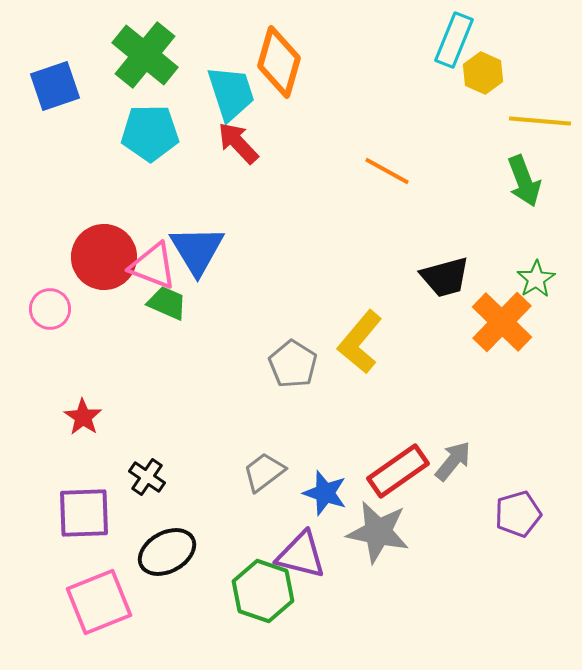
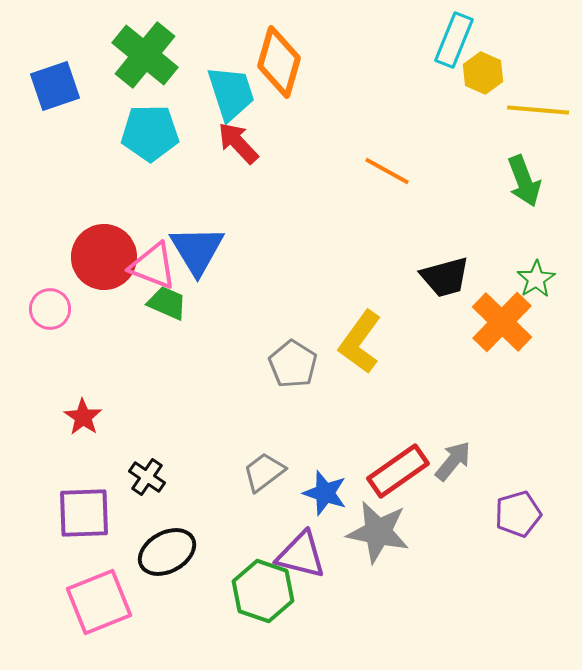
yellow line: moved 2 px left, 11 px up
yellow L-shape: rotated 4 degrees counterclockwise
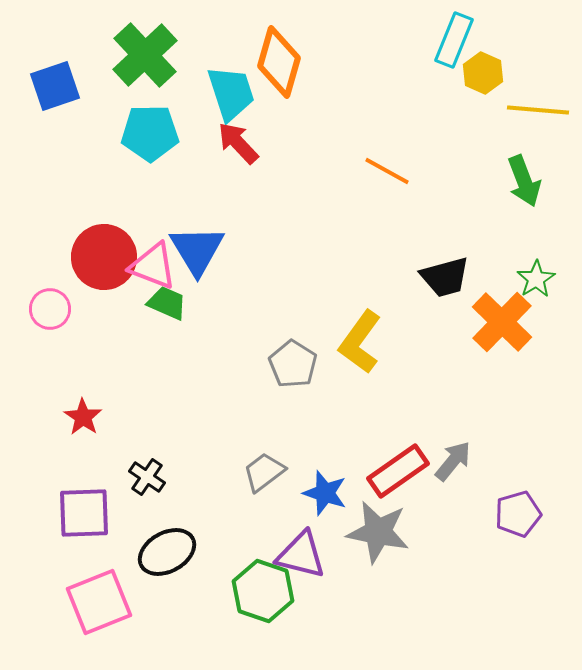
green cross: rotated 8 degrees clockwise
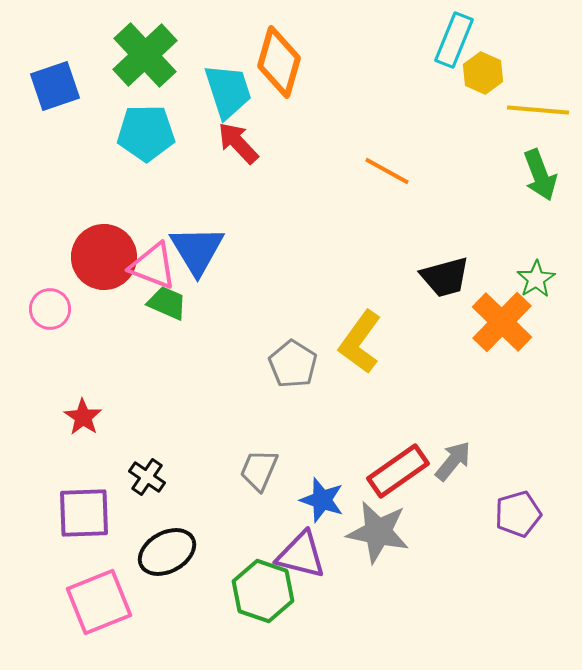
cyan trapezoid: moved 3 px left, 2 px up
cyan pentagon: moved 4 px left
green arrow: moved 16 px right, 6 px up
gray trapezoid: moved 5 px left, 2 px up; rotated 30 degrees counterclockwise
blue star: moved 3 px left, 7 px down
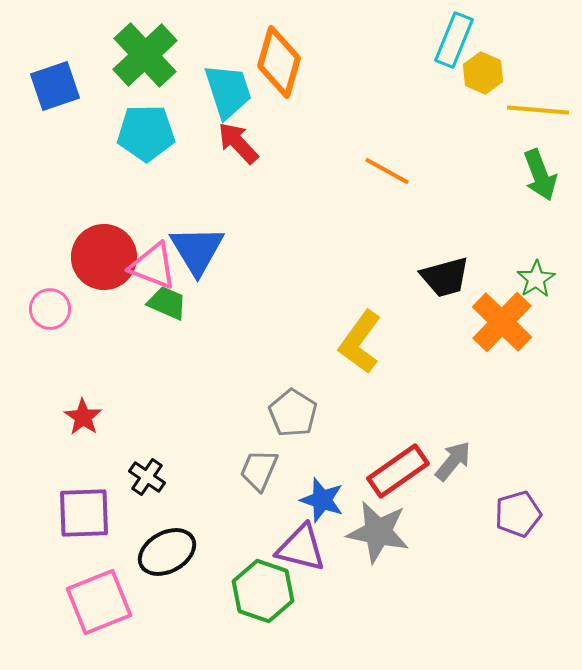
gray pentagon: moved 49 px down
purple triangle: moved 7 px up
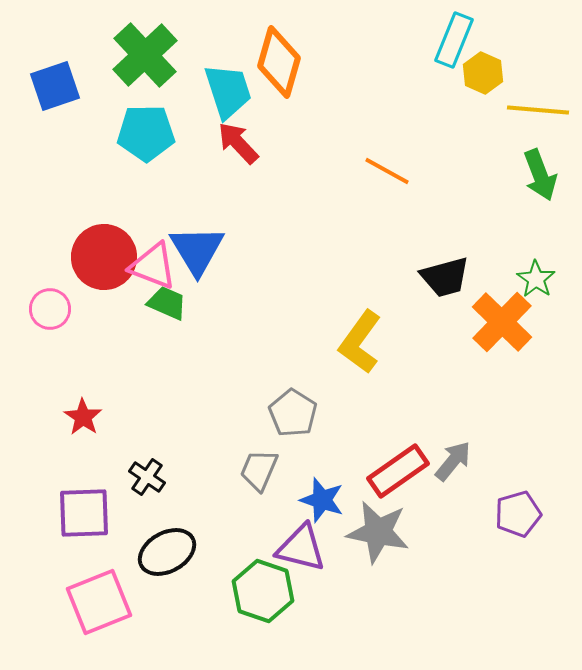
green star: rotated 6 degrees counterclockwise
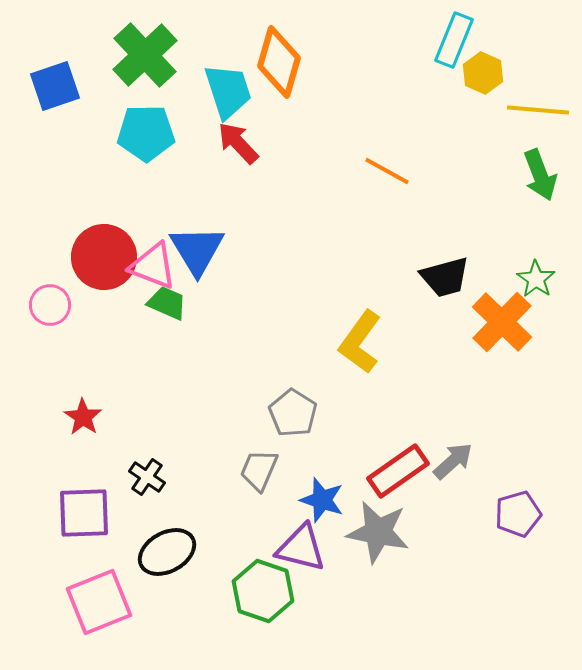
pink circle: moved 4 px up
gray arrow: rotated 9 degrees clockwise
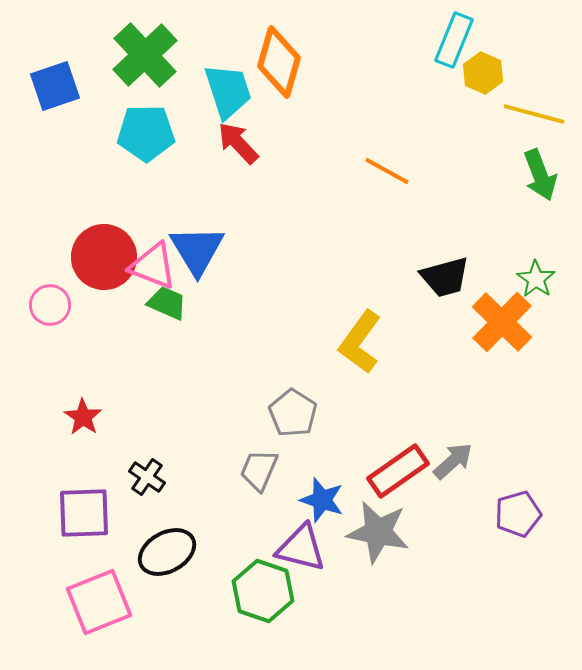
yellow line: moved 4 px left, 4 px down; rotated 10 degrees clockwise
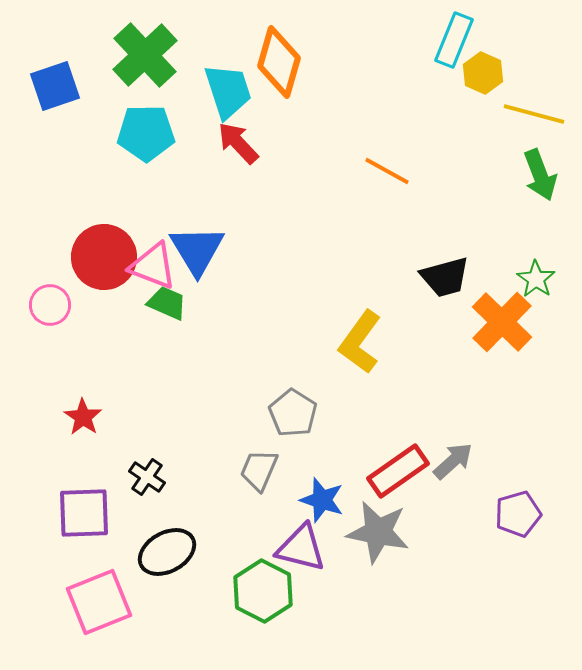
green hexagon: rotated 8 degrees clockwise
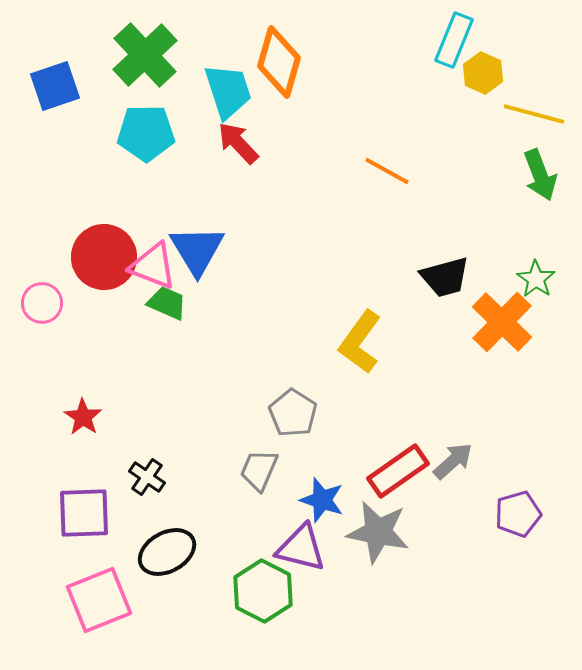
pink circle: moved 8 px left, 2 px up
pink square: moved 2 px up
